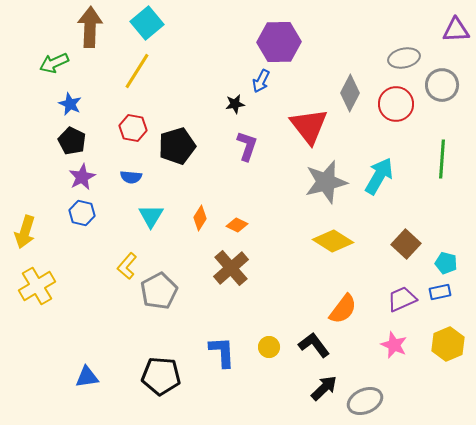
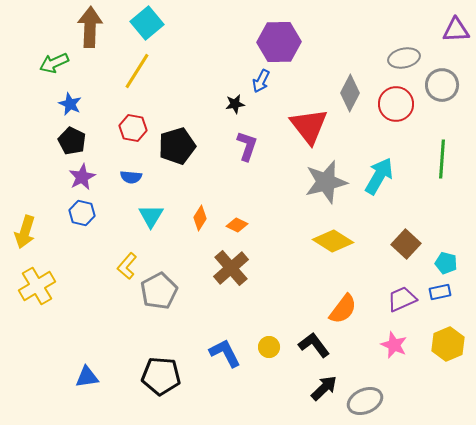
blue L-shape at (222, 352): moved 3 px right, 1 px down; rotated 24 degrees counterclockwise
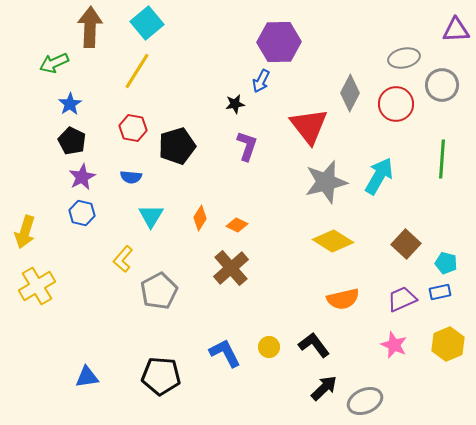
blue star at (70, 104): rotated 15 degrees clockwise
yellow L-shape at (127, 266): moved 4 px left, 7 px up
orange semicircle at (343, 309): moved 10 px up; rotated 40 degrees clockwise
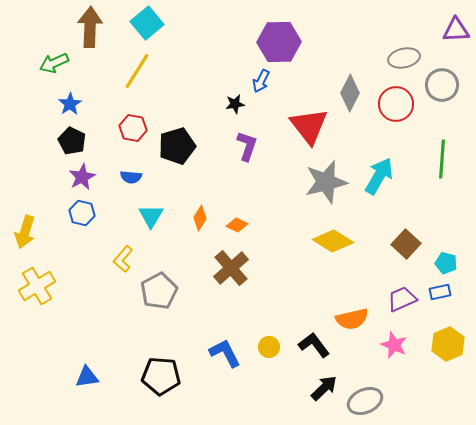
orange semicircle at (343, 299): moved 9 px right, 20 px down
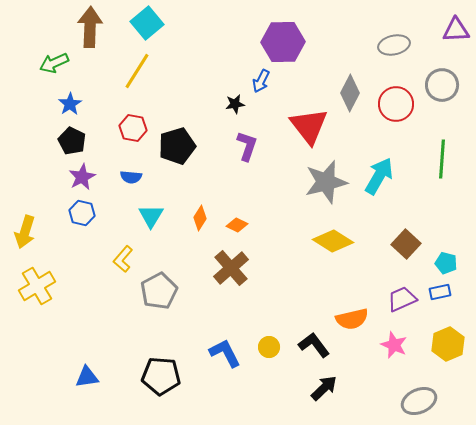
purple hexagon at (279, 42): moved 4 px right
gray ellipse at (404, 58): moved 10 px left, 13 px up
gray ellipse at (365, 401): moved 54 px right
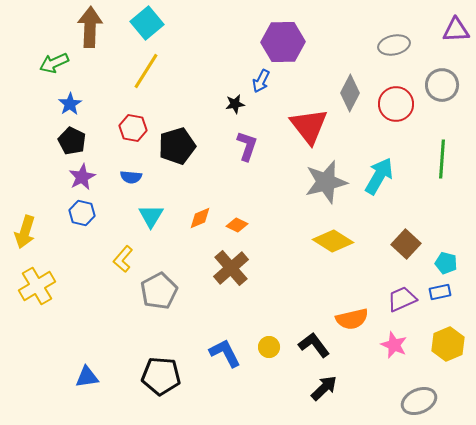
yellow line at (137, 71): moved 9 px right
orange diamond at (200, 218): rotated 35 degrees clockwise
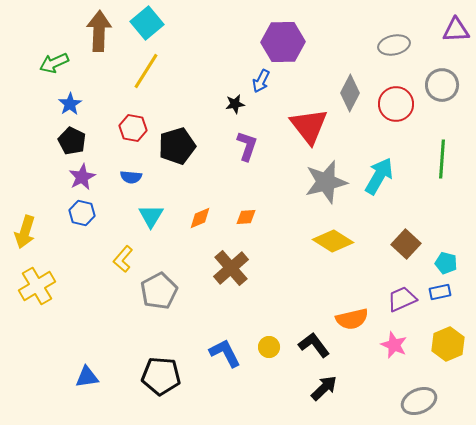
brown arrow at (90, 27): moved 9 px right, 4 px down
orange diamond at (237, 225): moved 9 px right, 8 px up; rotated 30 degrees counterclockwise
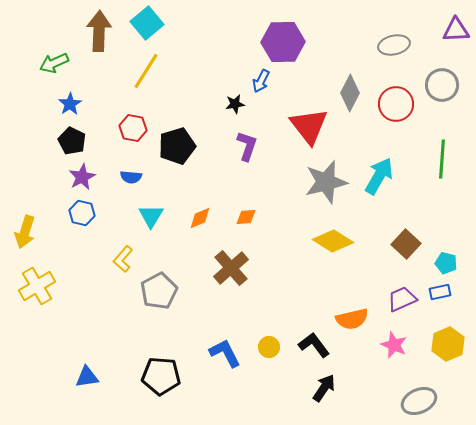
black arrow at (324, 388): rotated 12 degrees counterclockwise
